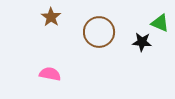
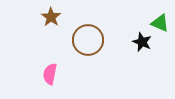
brown circle: moved 11 px left, 8 px down
black star: rotated 18 degrees clockwise
pink semicircle: rotated 90 degrees counterclockwise
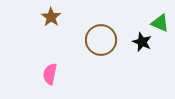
brown circle: moved 13 px right
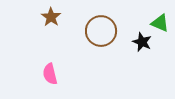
brown circle: moved 9 px up
pink semicircle: rotated 25 degrees counterclockwise
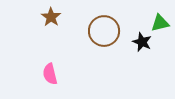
green triangle: rotated 36 degrees counterclockwise
brown circle: moved 3 px right
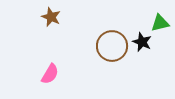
brown star: rotated 12 degrees counterclockwise
brown circle: moved 8 px right, 15 px down
pink semicircle: rotated 135 degrees counterclockwise
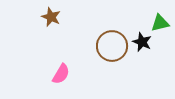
pink semicircle: moved 11 px right
